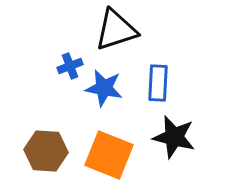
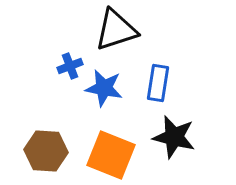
blue rectangle: rotated 6 degrees clockwise
orange square: moved 2 px right
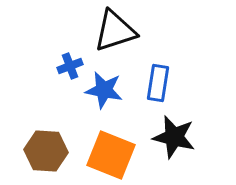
black triangle: moved 1 px left, 1 px down
blue star: moved 2 px down
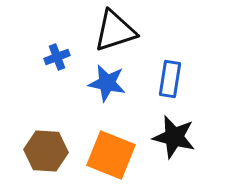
blue cross: moved 13 px left, 9 px up
blue rectangle: moved 12 px right, 4 px up
blue star: moved 3 px right, 7 px up
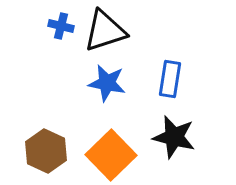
black triangle: moved 10 px left
blue cross: moved 4 px right, 31 px up; rotated 35 degrees clockwise
brown hexagon: rotated 21 degrees clockwise
orange square: rotated 24 degrees clockwise
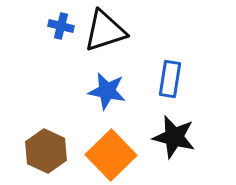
blue star: moved 8 px down
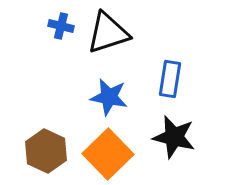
black triangle: moved 3 px right, 2 px down
blue star: moved 2 px right, 6 px down
orange square: moved 3 px left, 1 px up
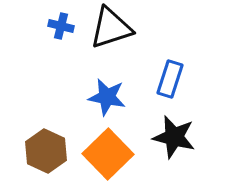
black triangle: moved 3 px right, 5 px up
blue rectangle: rotated 9 degrees clockwise
blue star: moved 2 px left
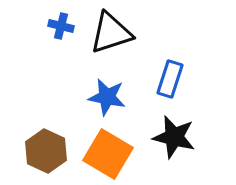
black triangle: moved 5 px down
orange square: rotated 15 degrees counterclockwise
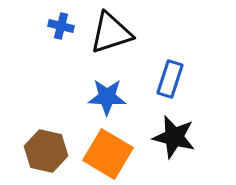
blue star: rotated 9 degrees counterclockwise
brown hexagon: rotated 12 degrees counterclockwise
